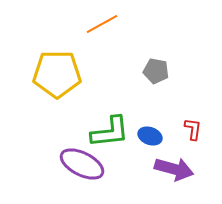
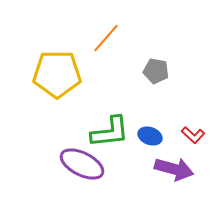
orange line: moved 4 px right, 14 px down; rotated 20 degrees counterclockwise
red L-shape: moved 6 px down; rotated 125 degrees clockwise
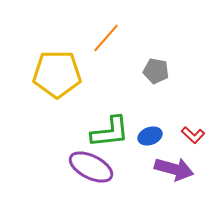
blue ellipse: rotated 40 degrees counterclockwise
purple ellipse: moved 9 px right, 3 px down
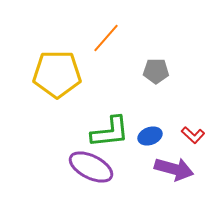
gray pentagon: rotated 10 degrees counterclockwise
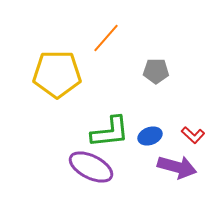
purple arrow: moved 3 px right, 2 px up
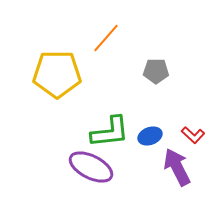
purple arrow: rotated 132 degrees counterclockwise
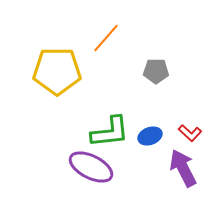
yellow pentagon: moved 3 px up
red L-shape: moved 3 px left, 2 px up
purple arrow: moved 6 px right, 1 px down
